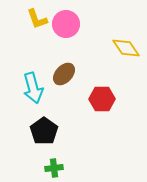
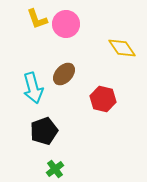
yellow diamond: moved 4 px left
red hexagon: moved 1 px right; rotated 15 degrees clockwise
black pentagon: rotated 16 degrees clockwise
green cross: moved 1 px right, 1 px down; rotated 30 degrees counterclockwise
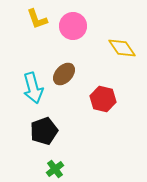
pink circle: moved 7 px right, 2 px down
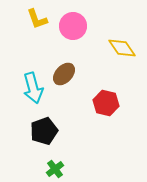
red hexagon: moved 3 px right, 4 px down
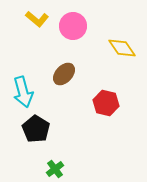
yellow L-shape: rotated 30 degrees counterclockwise
cyan arrow: moved 10 px left, 4 px down
black pentagon: moved 8 px left, 2 px up; rotated 20 degrees counterclockwise
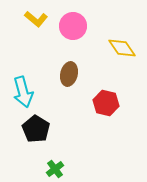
yellow L-shape: moved 1 px left
brown ellipse: moved 5 px right; rotated 30 degrees counterclockwise
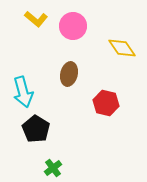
green cross: moved 2 px left, 1 px up
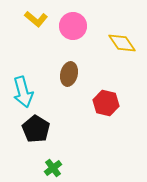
yellow diamond: moved 5 px up
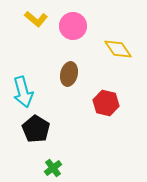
yellow diamond: moved 4 px left, 6 px down
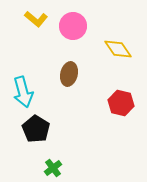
red hexagon: moved 15 px right
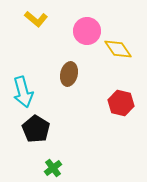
pink circle: moved 14 px right, 5 px down
